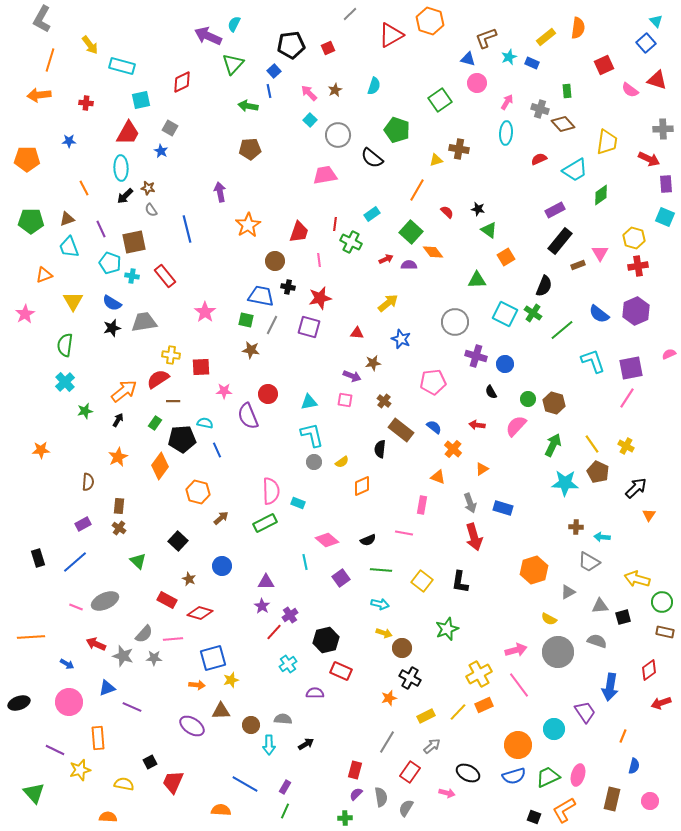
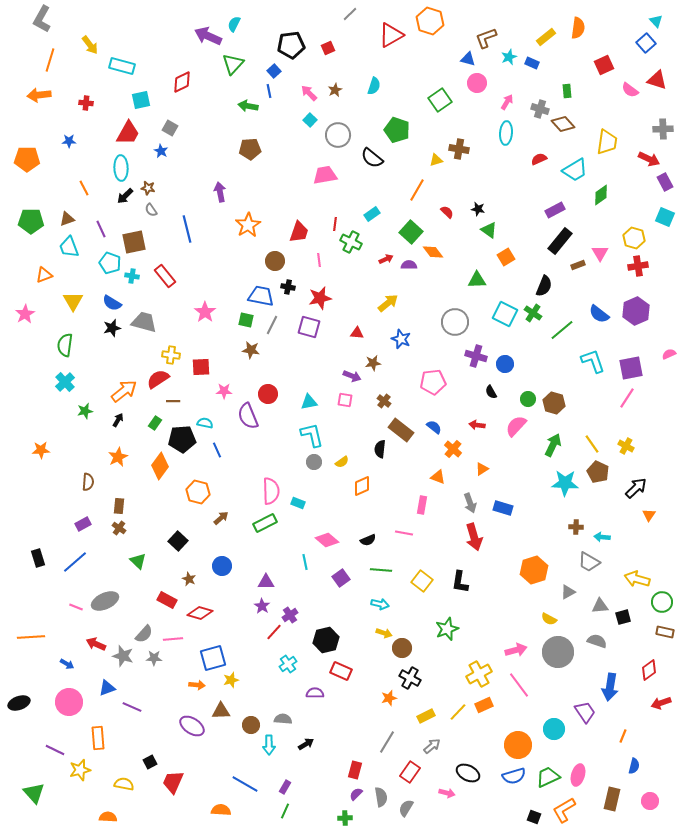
purple rectangle at (666, 184): moved 1 px left, 2 px up; rotated 24 degrees counterclockwise
gray trapezoid at (144, 322): rotated 24 degrees clockwise
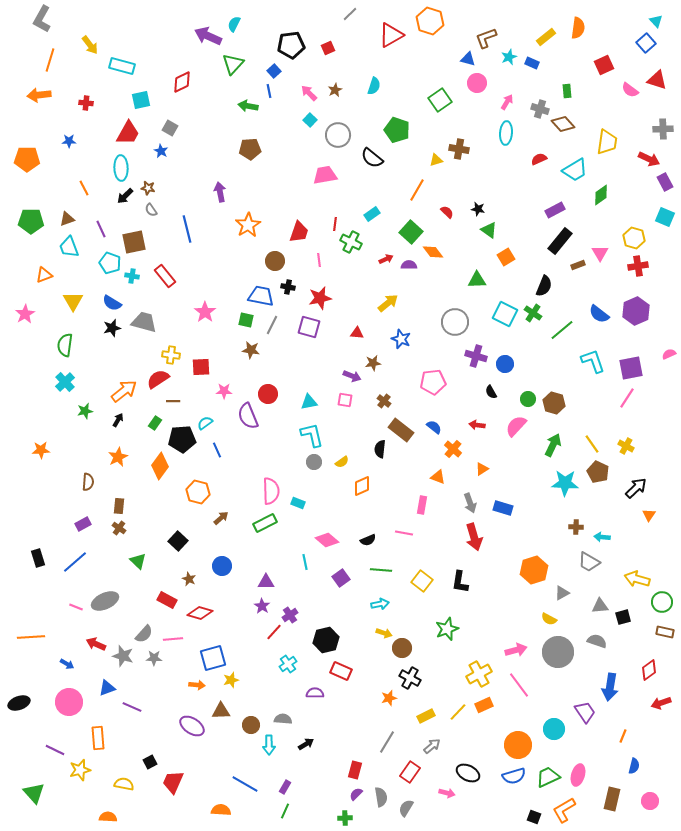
cyan semicircle at (205, 423): rotated 49 degrees counterclockwise
gray triangle at (568, 592): moved 6 px left, 1 px down
cyan arrow at (380, 604): rotated 24 degrees counterclockwise
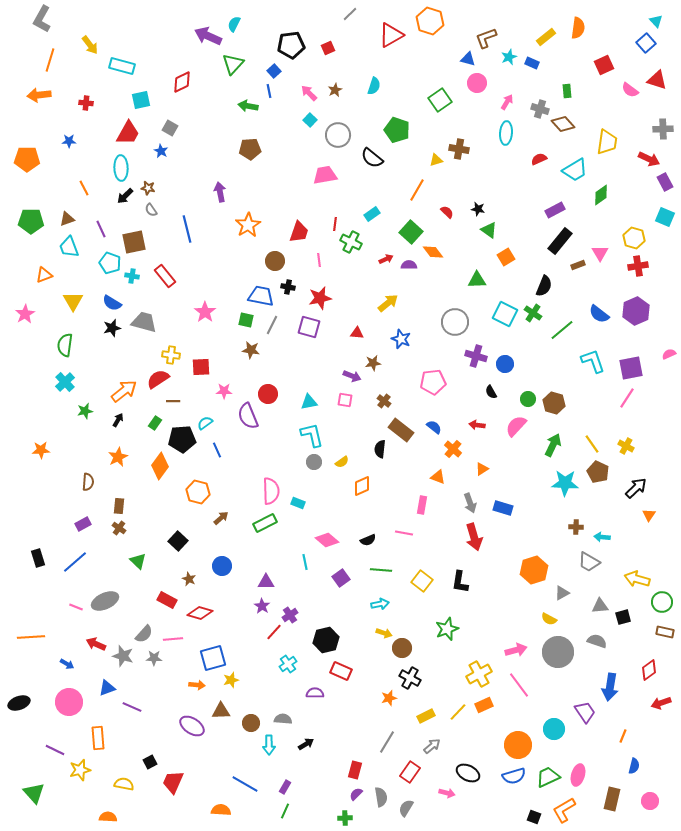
brown circle at (251, 725): moved 2 px up
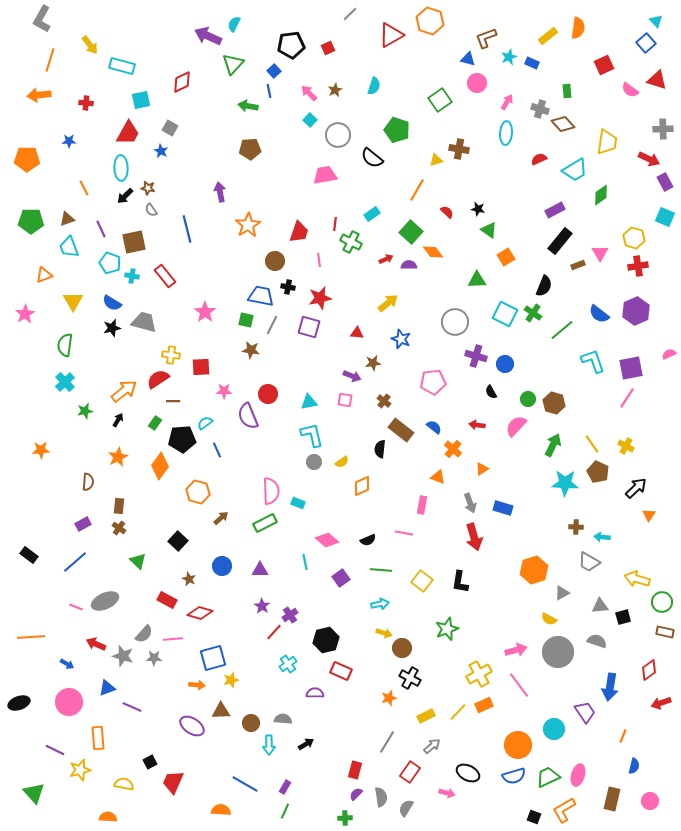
yellow rectangle at (546, 37): moved 2 px right, 1 px up
black rectangle at (38, 558): moved 9 px left, 3 px up; rotated 36 degrees counterclockwise
purple triangle at (266, 582): moved 6 px left, 12 px up
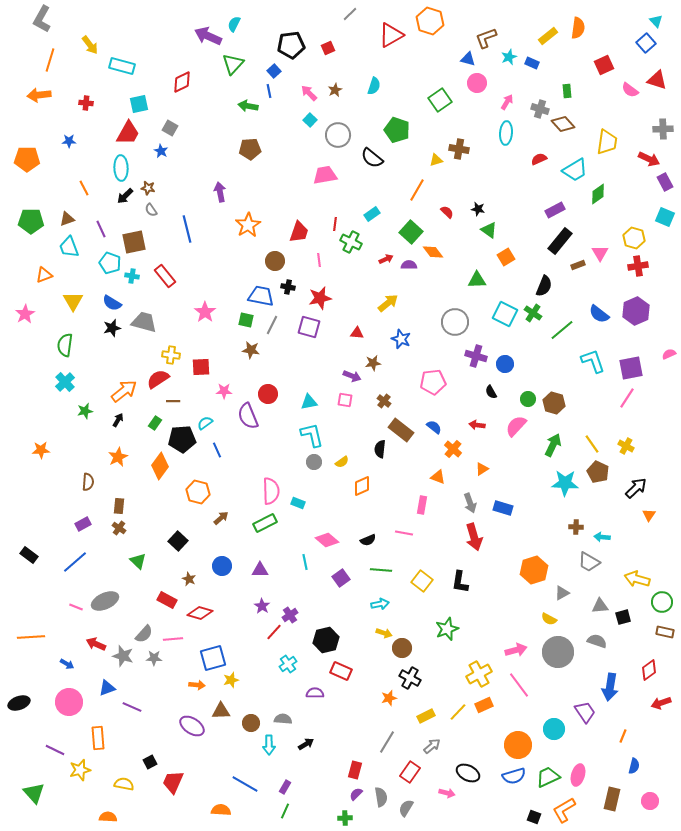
cyan square at (141, 100): moved 2 px left, 4 px down
green diamond at (601, 195): moved 3 px left, 1 px up
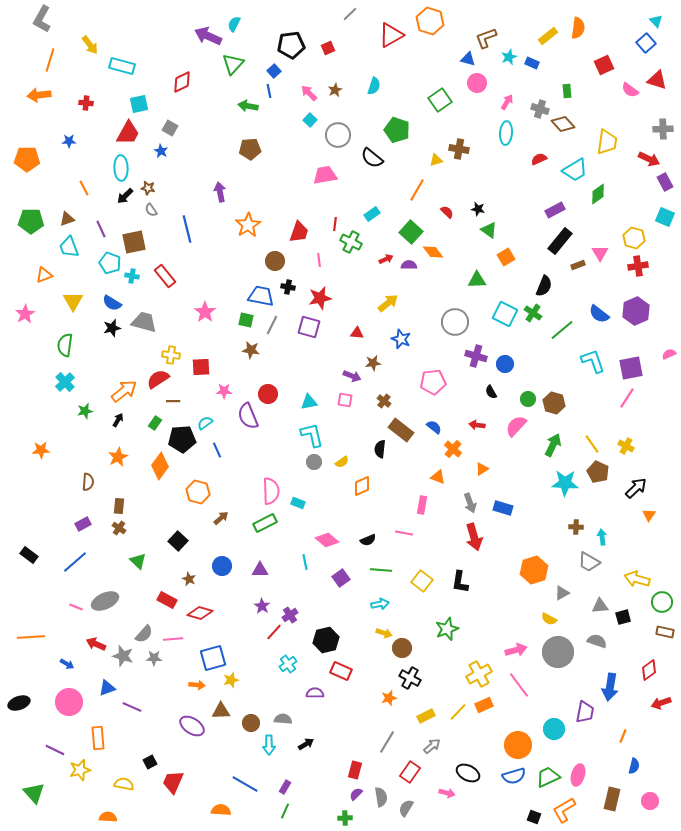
cyan arrow at (602, 537): rotated 77 degrees clockwise
purple trapezoid at (585, 712): rotated 45 degrees clockwise
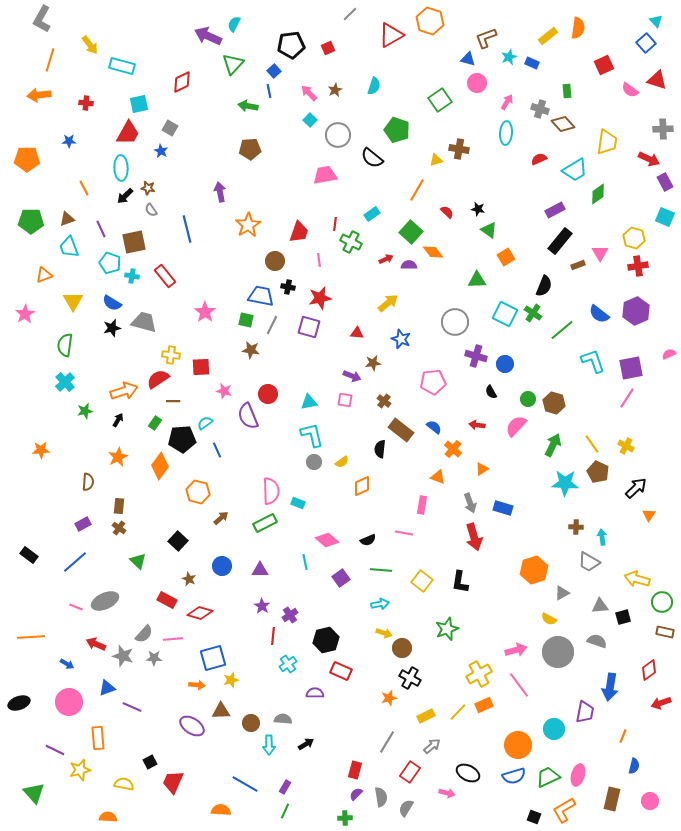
orange arrow at (124, 391): rotated 20 degrees clockwise
pink star at (224, 391): rotated 14 degrees clockwise
red line at (274, 632): moved 1 px left, 4 px down; rotated 36 degrees counterclockwise
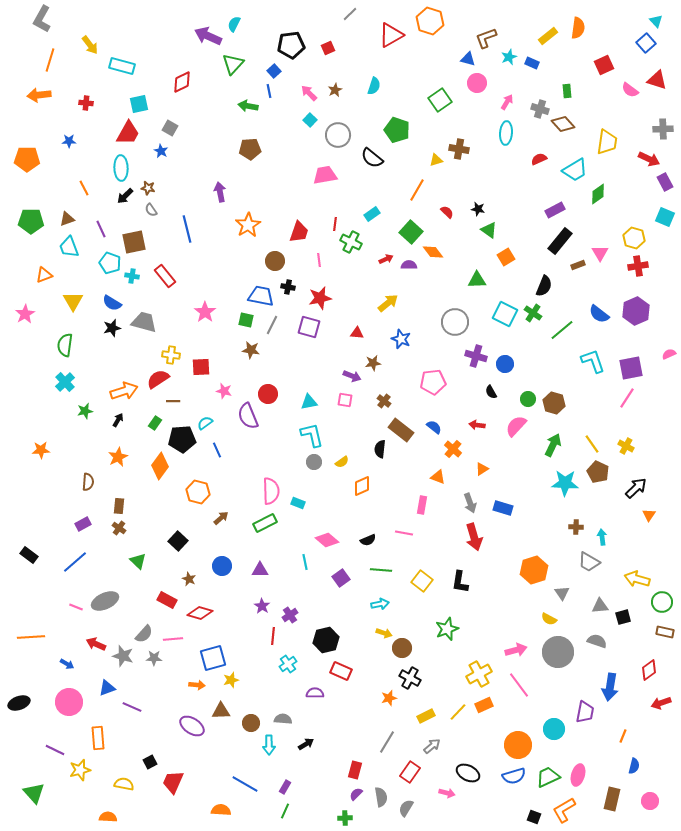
gray triangle at (562, 593): rotated 35 degrees counterclockwise
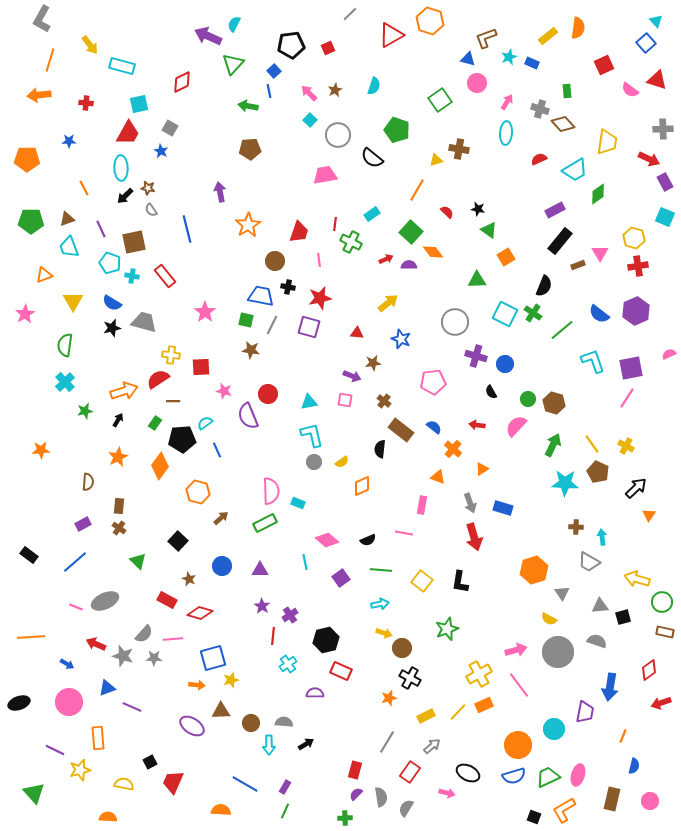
gray semicircle at (283, 719): moved 1 px right, 3 px down
